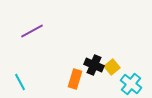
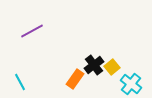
black cross: rotated 30 degrees clockwise
orange rectangle: rotated 18 degrees clockwise
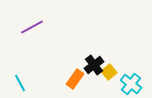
purple line: moved 4 px up
yellow square: moved 3 px left, 5 px down
cyan line: moved 1 px down
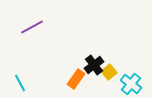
orange rectangle: moved 1 px right
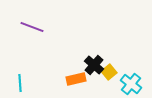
purple line: rotated 50 degrees clockwise
black cross: rotated 12 degrees counterclockwise
orange rectangle: rotated 42 degrees clockwise
cyan line: rotated 24 degrees clockwise
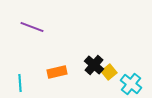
orange rectangle: moved 19 px left, 7 px up
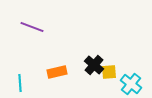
yellow square: rotated 35 degrees clockwise
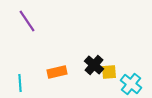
purple line: moved 5 px left, 6 px up; rotated 35 degrees clockwise
